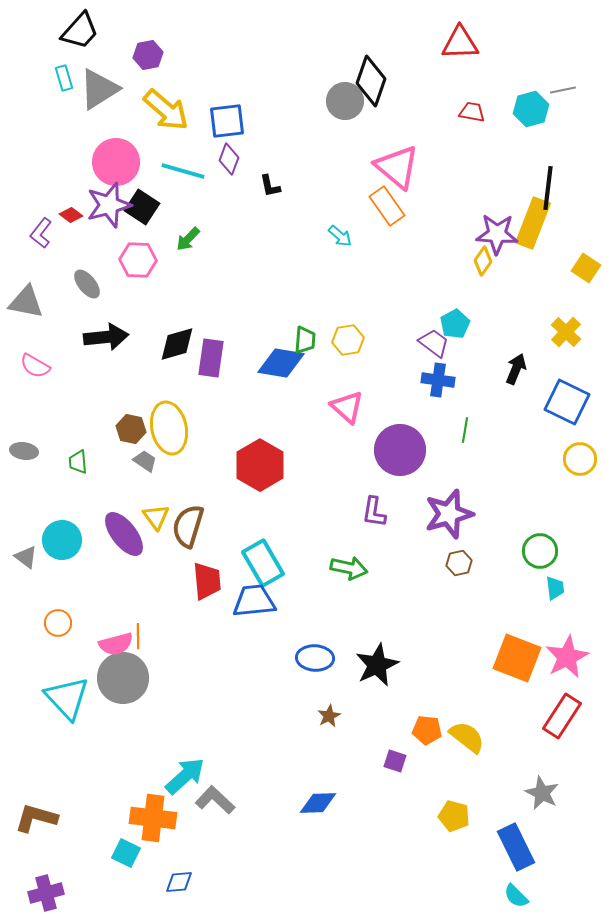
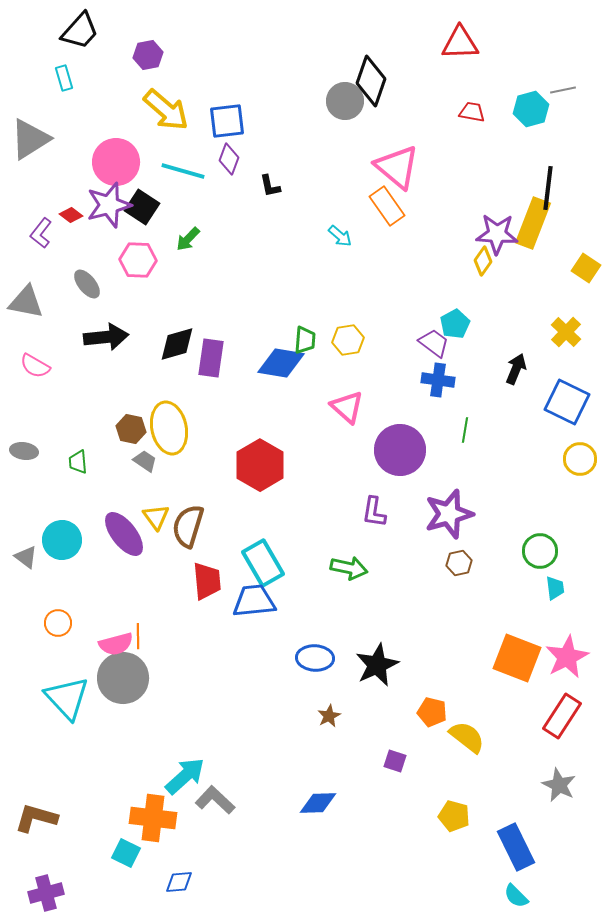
gray triangle at (99, 89): moved 69 px left, 50 px down
orange pentagon at (427, 730): moved 5 px right, 18 px up; rotated 8 degrees clockwise
gray star at (542, 793): moved 17 px right, 8 px up
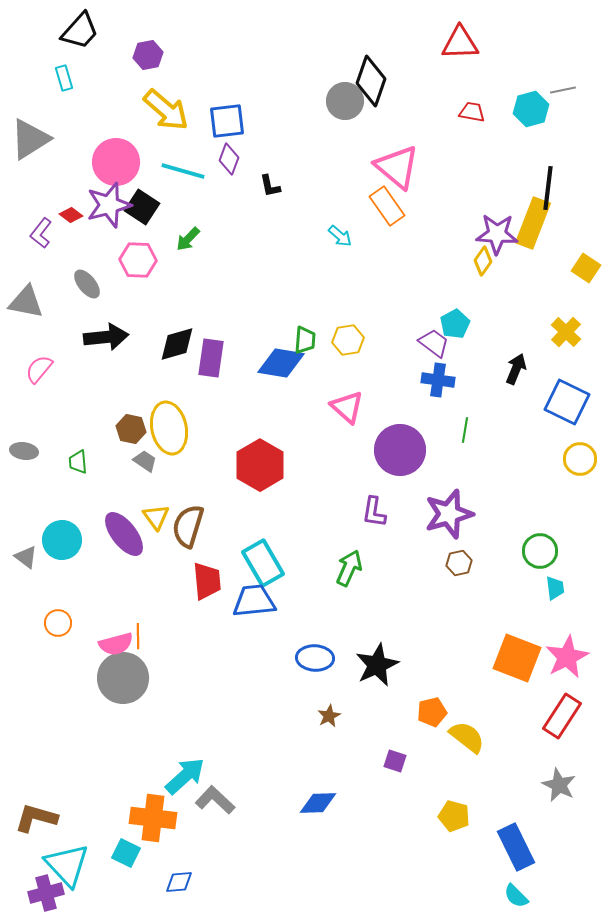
pink semicircle at (35, 366): moved 4 px right, 3 px down; rotated 100 degrees clockwise
green arrow at (349, 568): rotated 78 degrees counterclockwise
cyan triangle at (67, 698): moved 167 px down
orange pentagon at (432, 712): rotated 28 degrees counterclockwise
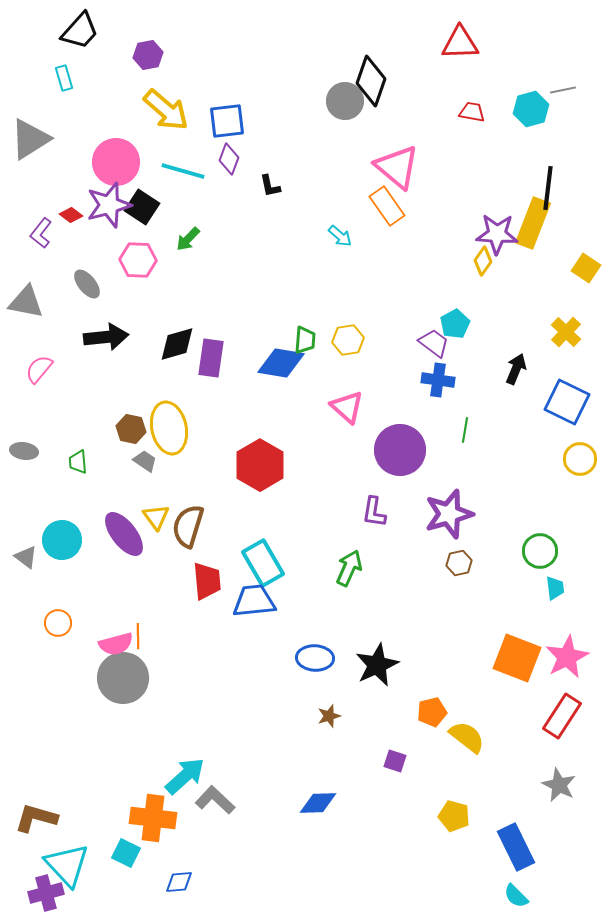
brown star at (329, 716): rotated 10 degrees clockwise
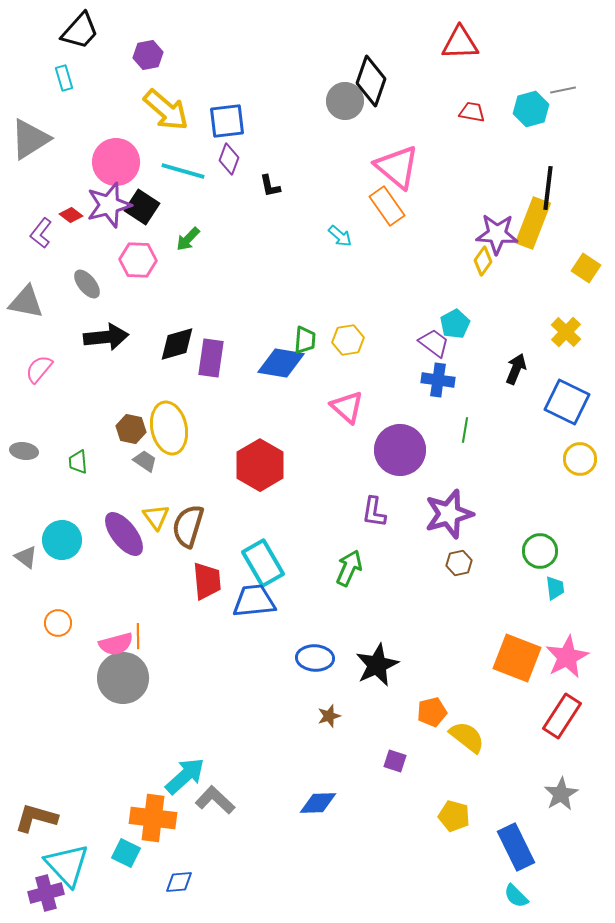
gray star at (559, 785): moved 2 px right, 9 px down; rotated 16 degrees clockwise
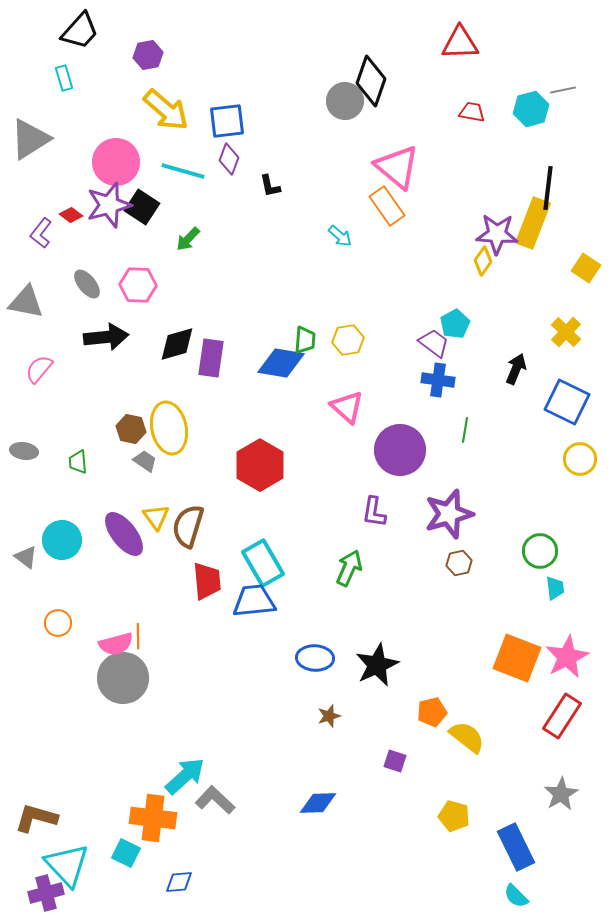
pink hexagon at (138, 260): moved 25 px down
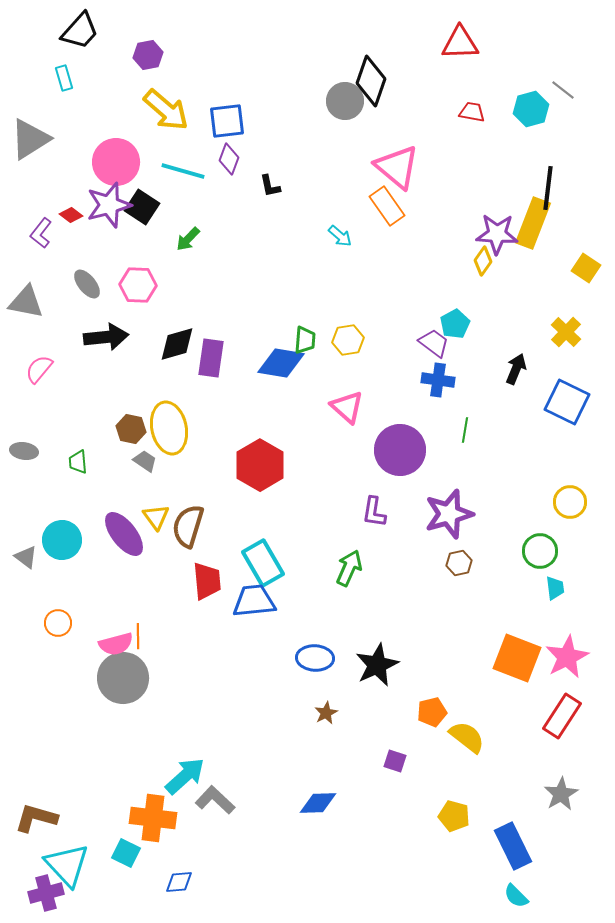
gray line at (563, 90): rotated 50 degrees clockwise
yellow circle at (580, 459): moved 10 px left, 43 px down
brown star at (329, 716): moved 3 px left, 3 px up; rotated 10 degrees counterclockwise
blue rectangle at (516, 847): moved 3 px left, 1 px up
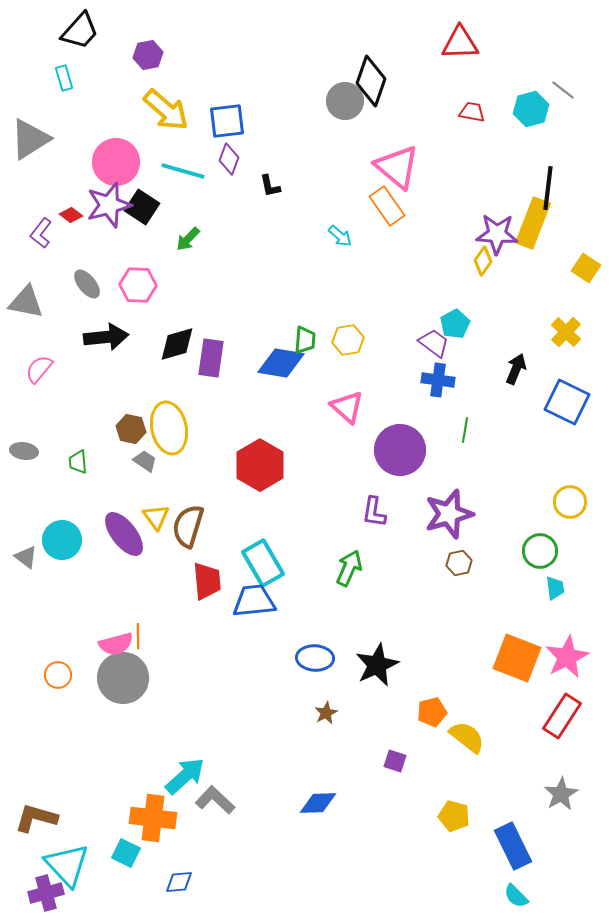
orange circle at (58, 623): moved 52 px down
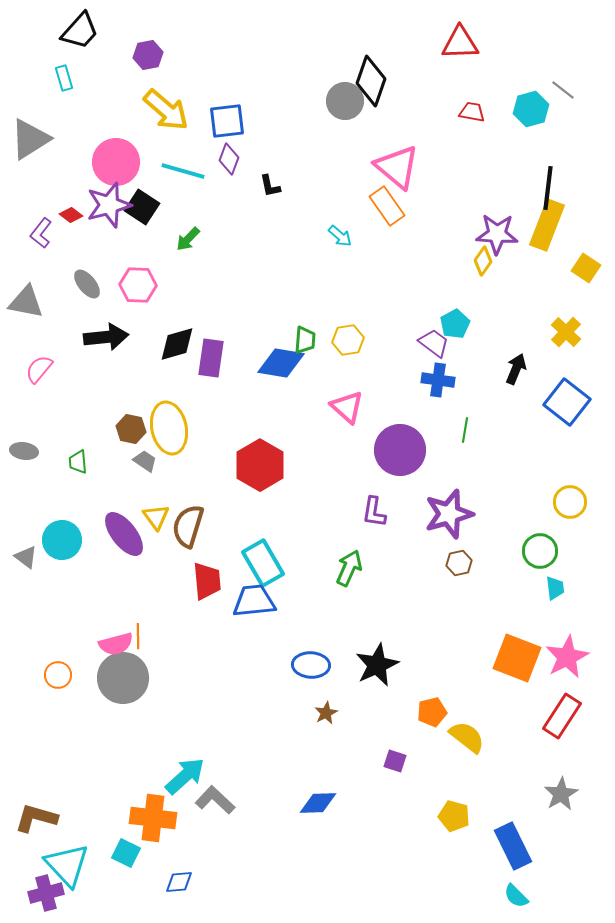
yellow rectangle at (533, 223): moved 14 px right, 2 px down
blue square at (567, 402): rotated 12 degrees clockwise
blue ellipse at (315, 658): moved 4 px left, 7 px down
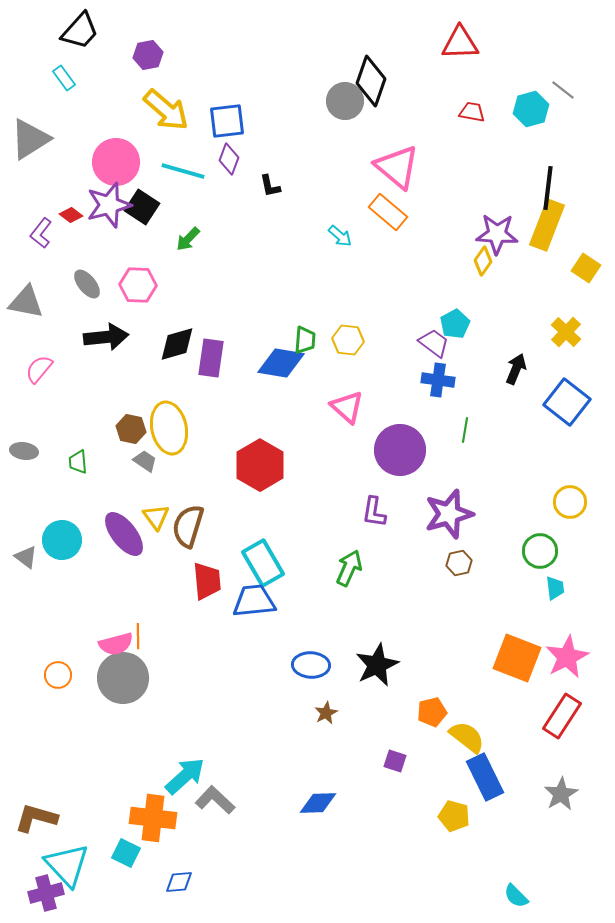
cyan rectangle at (64, 78): rotated 20 degrees counterclockwise
orange rectangle at (387, 206): moved 1 px right, 6 px down; rotated 15 degrees counterclockwise
yellow hexagon at (348, 340): rotated 16 degrees clockwise
blue rectangle at (513, 846): moved 28 px left, 69 px up
